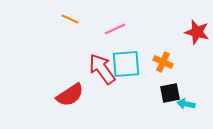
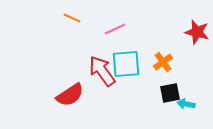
orange line: moved 2 px right, 1 px up
orange cross: rotated 30 degrees clockwise
red arrow: moved 2 px down
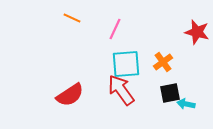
pink line: rotated 40 degrees counterclockwise
red arrow: moved 19 px right, 19 px down
